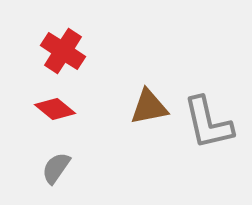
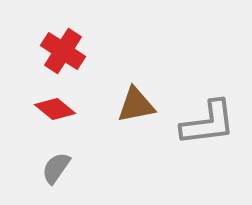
brown triangle: moved 13 px left, 2 px up
gray L-shape: rotated 84 degrees counterclockwise
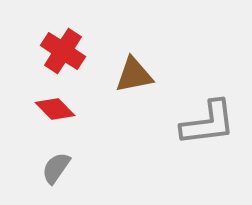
brown triangle: moved 2 px left, 30 px up
red diamond: rotated 6 degrees clockwise
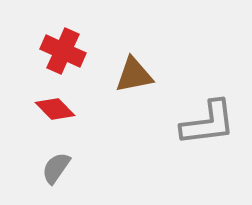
red cross: rotated 9 degrees counterclockwise
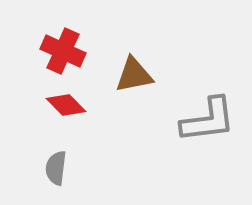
red diamond: moved 11 px right, 4 px up
gray L-shape: moved 3 px up
gray semicircle: rotated 28 degrees counterclockwise
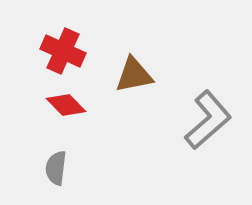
gray L-shape: rotated 34 degrees counterclockwise
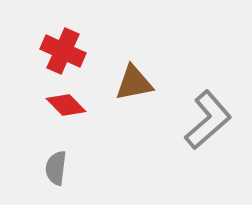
brown triangle: moved 8 px down
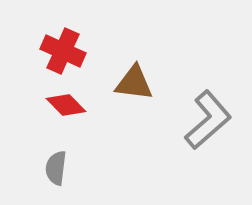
brown triangle: rotated 18 degrees clockwise
